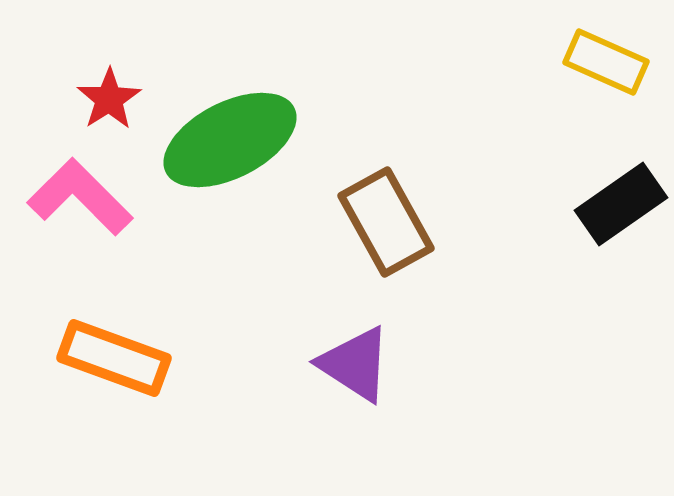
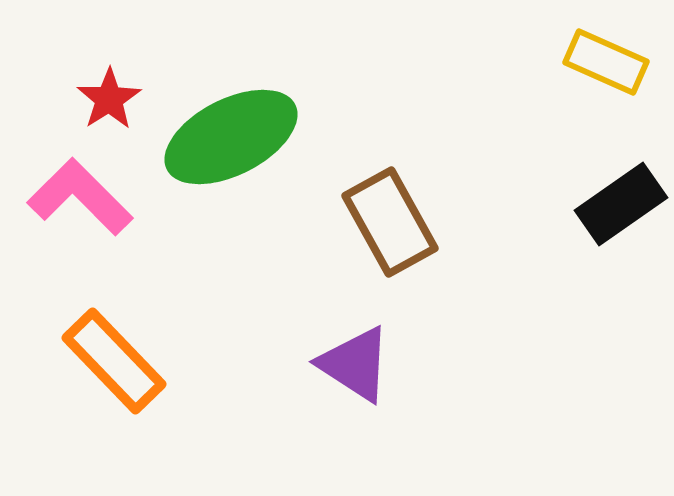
green ellipse: moved 1 px right, 3 px up
brown rectangle: moved 4 px right
orange rectangle: moved 3 px down; rotated 26 degrees clockwise
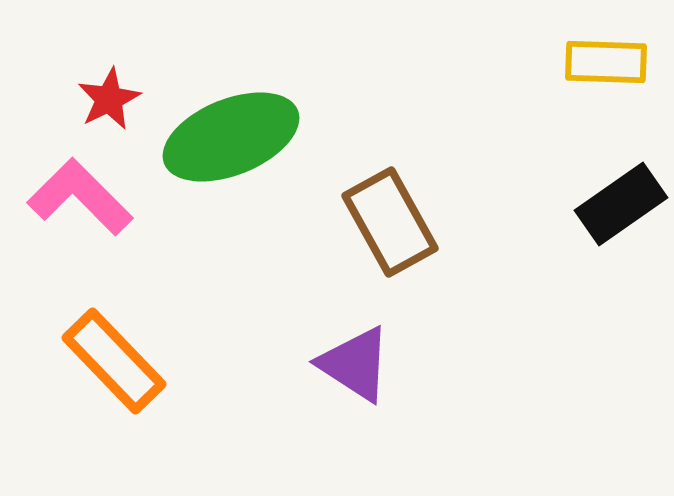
yellow rectangle: rotated 22 degrees counterclockwise
red star: rotated 6 degrees clockwise
green ellipse: rotated 5 degrees clockwise
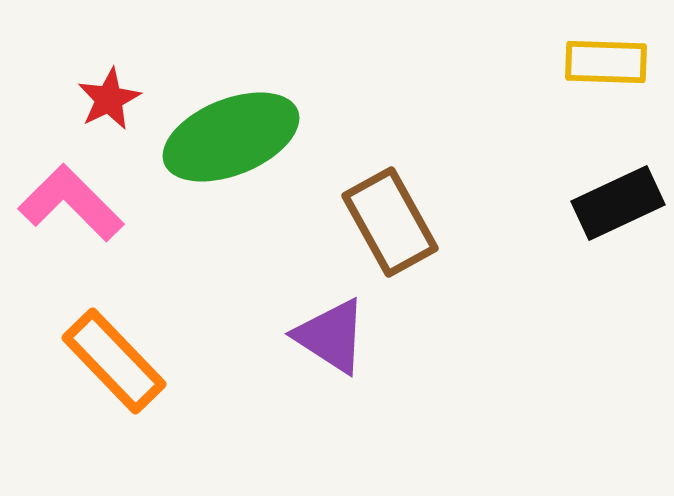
pink L-shape: moved 9 px left, 6 px down
black rectangle: moved 3 px left, 1 px up; rotated 10 degrees clockwise
purple triangle: moved 24 px left, 28 px up
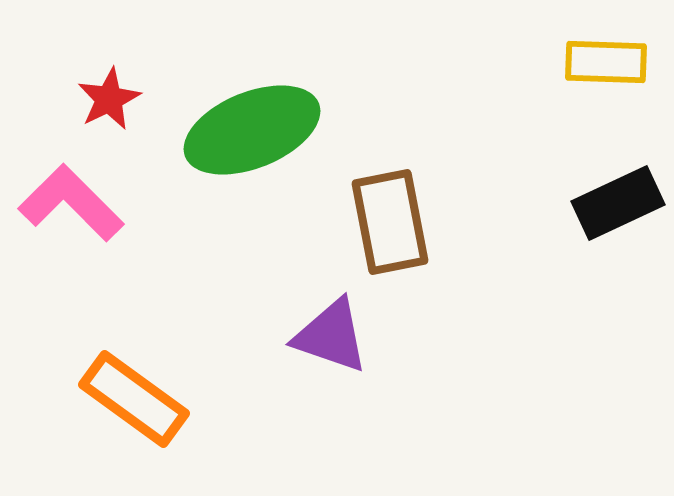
green ellipse: moved 21 px right, 7 px up
brown rectangle: rotated 18 degrees clockwise
purple triangle: rotated 14 degrees counterclockwise
orange rectangle: moved 20 px right, 38 px down; rotated 10 degrees counterclockwise
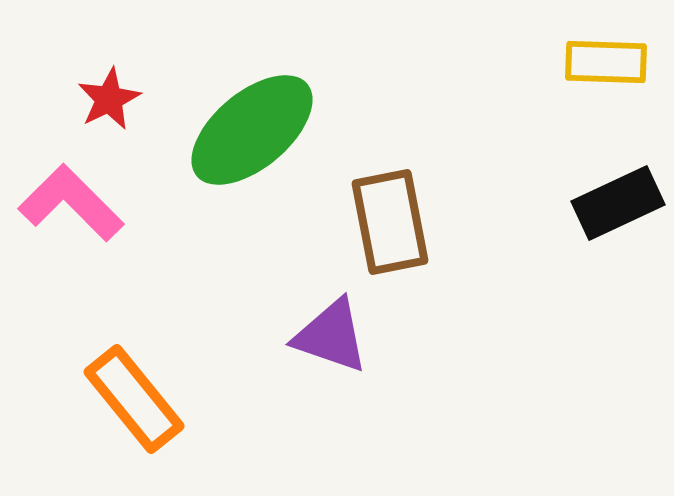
green ellipse: rotated 18 degrees counterclockwise
orange rectangle: rotated 15 degrees clockwise
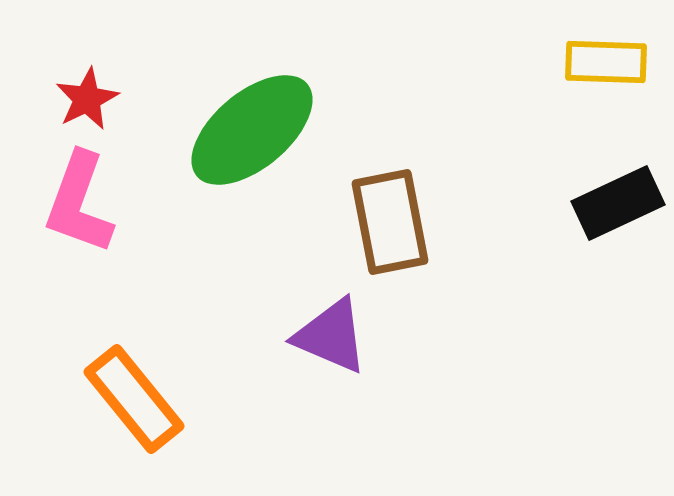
red star: moved 22 px left
pink L-shape: moved 8 px right; rotated 115 degrees counterclockwise
purple triangle: rotated 4 degrees clockwise
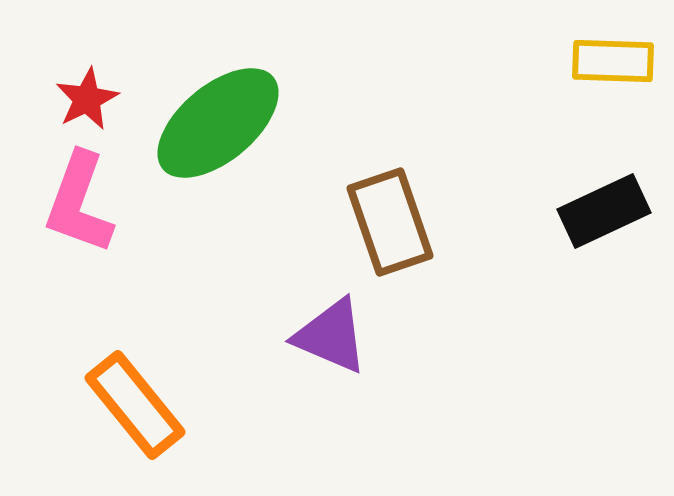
yellow rectangle: moved 7 px right, 1 px up
green ellipse: moved 34 px left, 7 px up
black rectangle: moved 14 px left, 8 px down
brown rectangle: rotated 8 degrees counterclockwise
orange rectangle: moved 1 px right, 6 px down
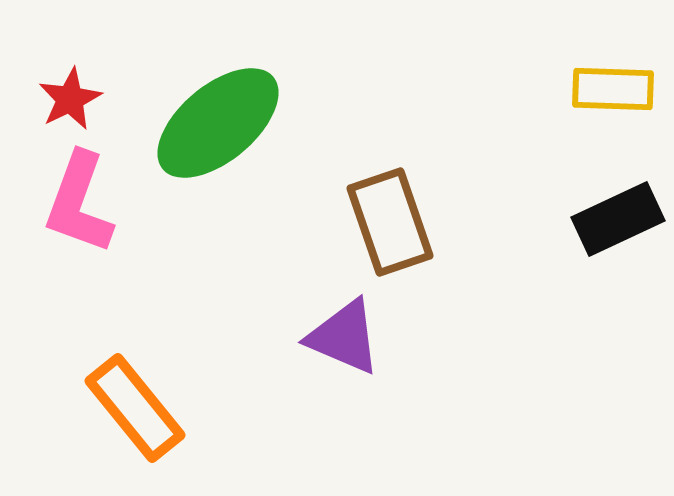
yellow rectangle: moved 28 px down
red star: moved 17 px left
black rectangle: moved 14 px right, 8 px down
purple triangle: moved 13 px right, 1 px down
orange rectangle: moved 3 px down
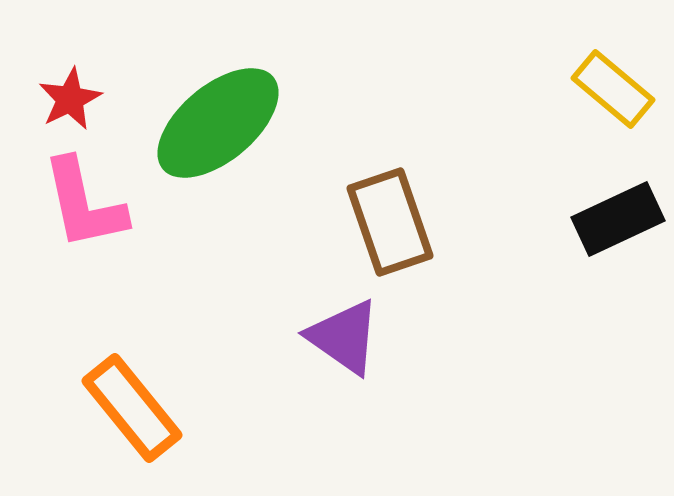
yellow rectangle: rotated 38 degrees clockwise
pink L-shape: moved 5 px right, 1 px down; rotated 32 degrees counterclockwise
purple triangle: rotated 12 degrees clockwise
orange rectangle: moved 3 px left
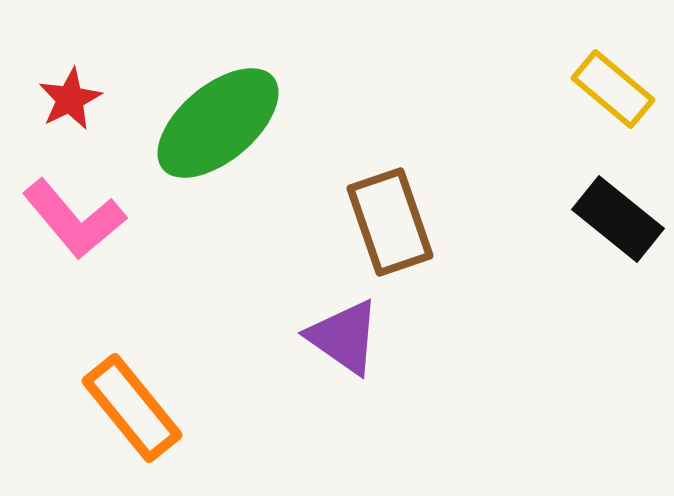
pink L-shape: moved 10 px left, 15 px down; rotated 28 degrees counterclockwise
black rectangle: rotated 64 degrees clockwise
